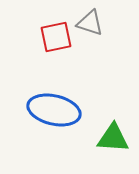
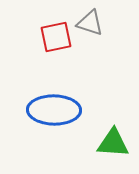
blue ellipse: rotated 12 degrees counterclockwise
green triangle: moved 5 px down
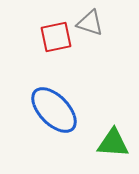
blue ellipse: rotated 45 degrees clockwise
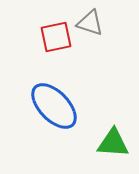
blue ellipse: moved 4 px up
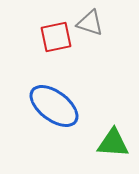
blue ellipse: rotated 9 degrees counterclockwise
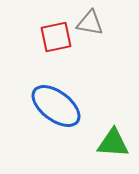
gray triangle: rotated 8 degrees counterclockwise
blue ellipse: moved 2 px right
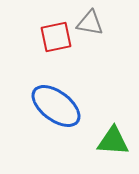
green triangle: moved 2 px up
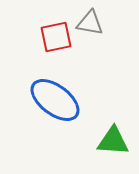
blue ellipse: moved 1 px left, 6 px up
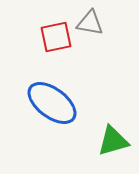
blue ellipse: moved 3 px left, 3 px down
green triangle: rotated 20 degrees counterclockwise
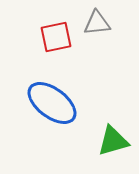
gray triangle: moved 7 px right; rotated 16 degrees counterclockwise
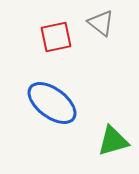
gray triangle: moved 4 px right; rotated 44 degrees clockwise
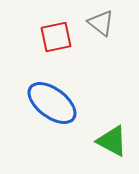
green triangle: moved 1 px left; rotated 44 degrees clockwise
